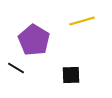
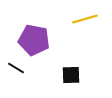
yellow line: moved 3 px right, 2 px up
purple pentagon: rotated 20 degrees counterclockwise
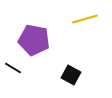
black line: moved 3 px left
black square: rotated 30 degrees clockwise
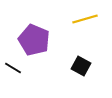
purple pentagon: rotated 12 degrees clockwise
black square: moved 10 px right, 9 px up
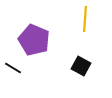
yellow line: rotated 70 degrees counterclockwise
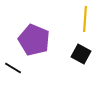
black square: moved 12 px up
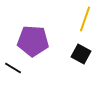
yellow line: rotated 15 degrees clockwise
purple pentagon: moved 1 px left, 1 px down; rotated 20 degrees counterclockwise
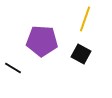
purple pentagon: moved 9 px right
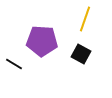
black line: moved 1 px right, 4 px up
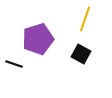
purple pentagon: moved 4 px left, 2 px up; rotated 20 degrees counterclockwise
black line: rotated 12 degrees counterclockwise
